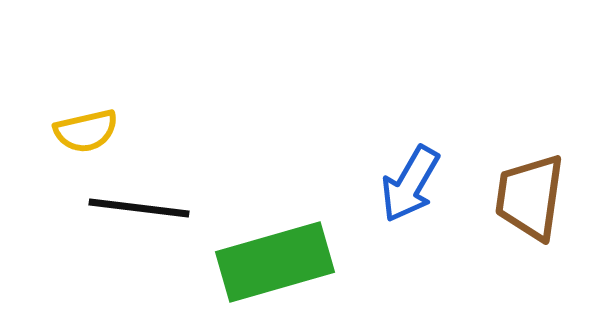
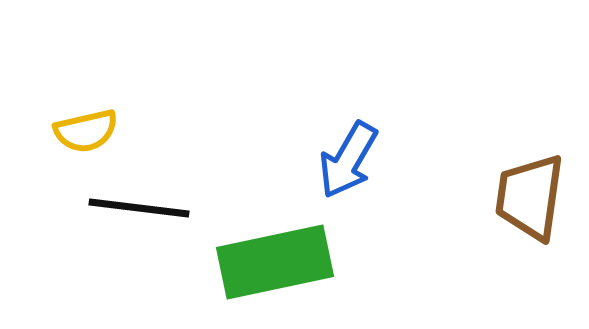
blue arrow: moved 62 px left, 24 px up
green rectangle: rotated 4 degrees clockwise
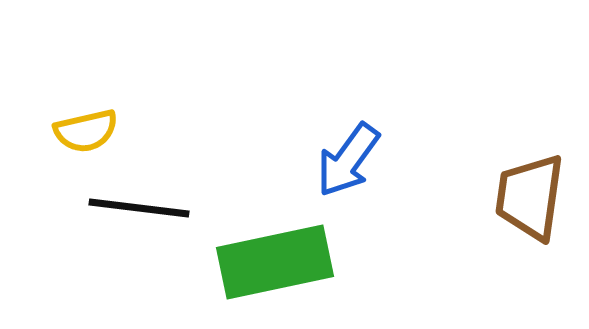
blue arrow: rotated 6 degrees clockwise
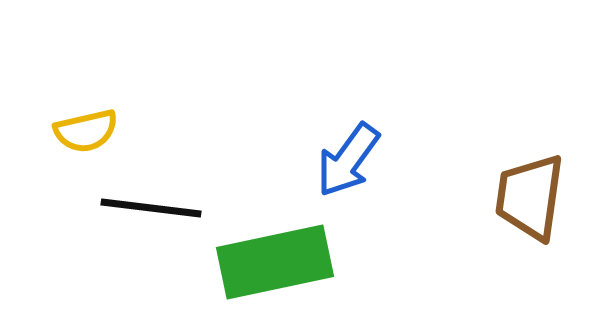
black line: moved 12 px right
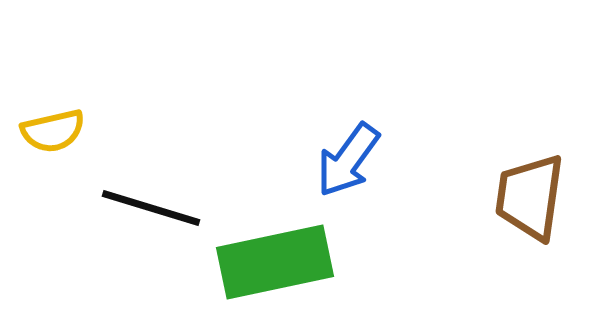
yellow semicircle: moved 33 px left
black line: rotated 10 degrees clockwise
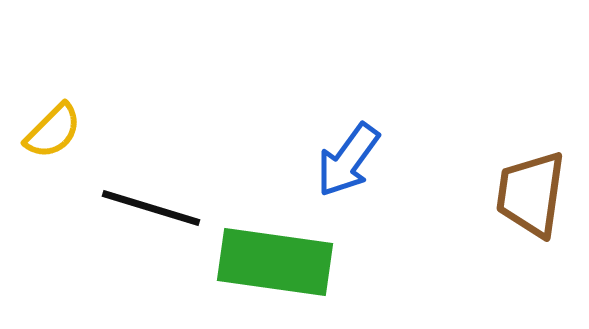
yellow semicircle: rotated 32 degrees counterclockwise
brown trapezoid: moved 1 px right, 3 px up
green rectangle: rotated 20 degrees clockwise
